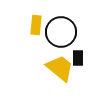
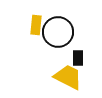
black circle: moved 3 px left
yellow trapezoid: moved 8 px right, 9 px down; rotated 12 degrees counterclockwise
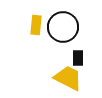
black circle: moved 5 px right, 5 px up
yellow trapezoid: moved 1 px down
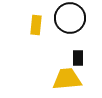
black circle: moved 7 px right, 9 px up
yellow trapezoid: moved 1 px left, 1 px down; rotated 32 degrees counterclockwise
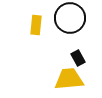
black rectangle: rotated 28 degrees counterclockwise
yellow trapezoid: moved 2 px right
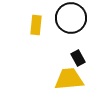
black circle: moved 1 px right
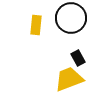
yellow trapezoid: rotated 16 degrees counterclockwise
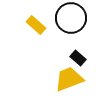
yellow rectangle: rotated 54 degrees counterclockwise
black rectangle: rotated 21 degrees counterclockwise
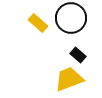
yellow rectangle: moved 2 px right, 2 px up
black rectangle: moved 3 px up
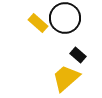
black circle: moved 6 px left
yellow trapezoid: moved 3 px left, 1 px up; rotated 20 degrees counterclockwise
